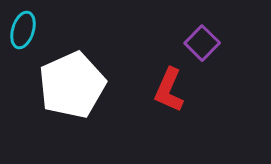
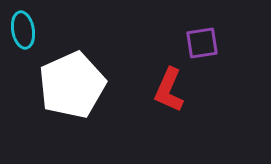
cyan ellipse: rotated 27 degrees counterclockwise
purple square: rotated 36 degrees clockwise
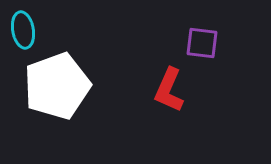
purple square: rotated 16 degrees clockwise
white pentagon: moved 15 px left, 1 px down; rotated 4 degrees clockwise
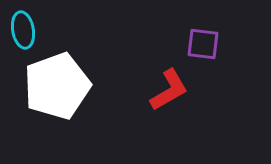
purple square: moved 1 px right, 1 px down
red L-shape: rotated 144 degrees counterclockwise
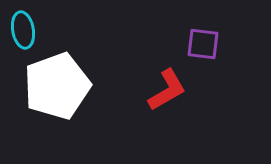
red L-shape: moved 2 px left
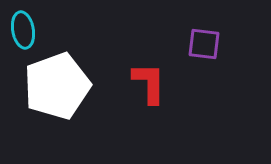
purple square: moved 1 px right
red L-shape: moved 18 px left, 7 px up; rotated 60 degrees counterclockwise
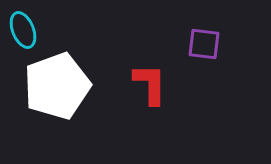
cyan ellipse: rotated 12 degrees counterclockwise
red L-shape: moved 1 px right, 1 px down
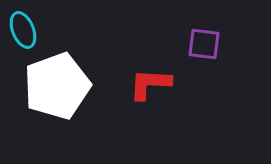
red L-shape: rotated 87 degrees counterclockwise
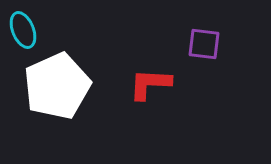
white pentagon: rotated 4 degrees counterclockwise
